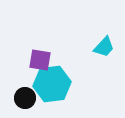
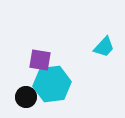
black circle: moved 1 px right, 1 px up
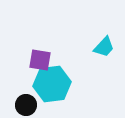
black circle: moved 8 px down
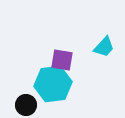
purple square: moved 22 px right
cyan hexagon: moved 1 px right
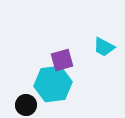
cyan trapezoid: rotated 75 degrees clockwise
purple square: rotated 25 degrees counterclockwise
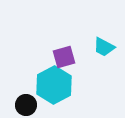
purple square: moved 2 px right, 3 px up
cyan hexagon: moved 1 px right, 1 px down; rotated 21 degrees counterclockwise
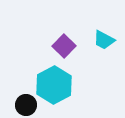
cyan trapezoid: moved 7 px up
purple square: moved 11 px up; rotated 30 degrees counterclockwise
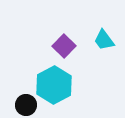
cyan trapezoid: rotated 25 degrees clockwise
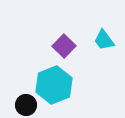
cyan hexagon: rotated 6 degrees clockwise
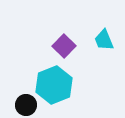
cyan trapezoid: rotated 15 degrees clockwise
